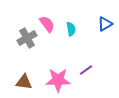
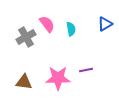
gray cross: moved 1 px left, 1 px up
purple line: rotated 24 degrees clockwise
pink star: moved 2 px up
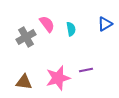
pink star: rotated 15 degrees counterclockwise
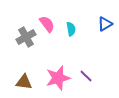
purple line: moved 6 px down; rotated 56 degrees clockwise
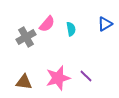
pink semicircle: rotated 78 degrees clockwise
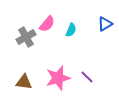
cyan semicircle: moved 1 px down; rotated 32 degrees clockwise
purple line: moved 1 px right, 1 px down
